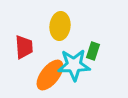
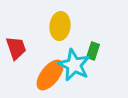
red trapezoid: moved 8 px left, 1 px down; rotated 15 degrees counterclockwise
cyan star: rotated 28 degrees clockwise
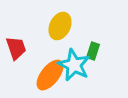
yellow ellipse: rotated 20 degrees clockwise
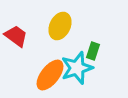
red trapezoid: moved 12 px up; rotated 35 degrees counterclockwise
cyan star: moved 3 px right, 3 px down; rotated 28 degrees clockwise
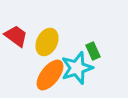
yellow ellipse: moved 13 px left, 16 px down
green rectangle: rotated 42 degrees counterclockwise
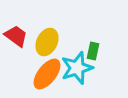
green rectangle: rotated 36 degrees clockwise
orange ellipse: moved 3 px left, 1 px up
